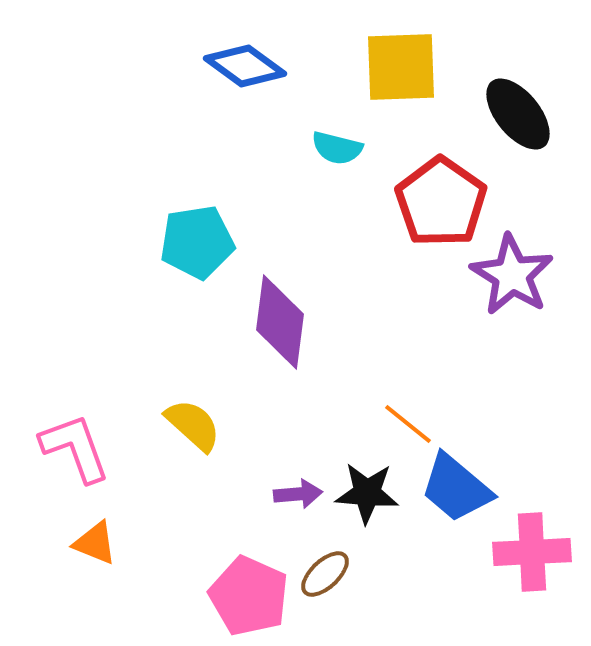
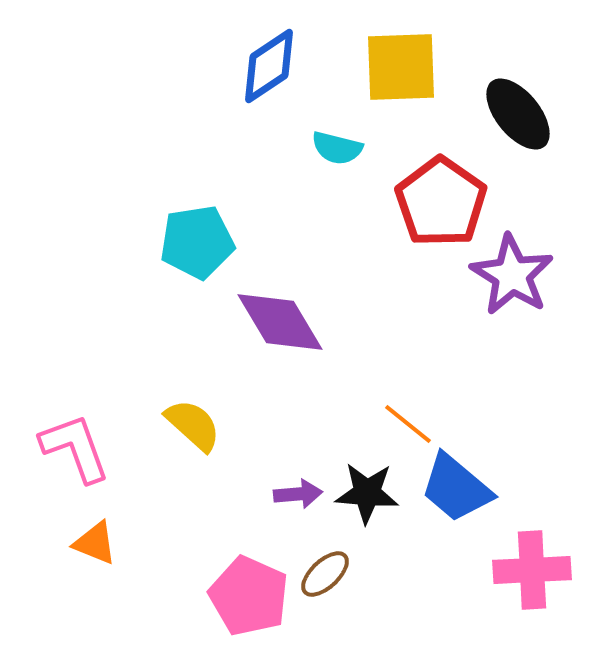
blue diamond: moved 24 px right; rotated 70 degrees counterclockwise
purple diamond: rotated 38 degrees counterclockwise
pink cross: moved 18 px down
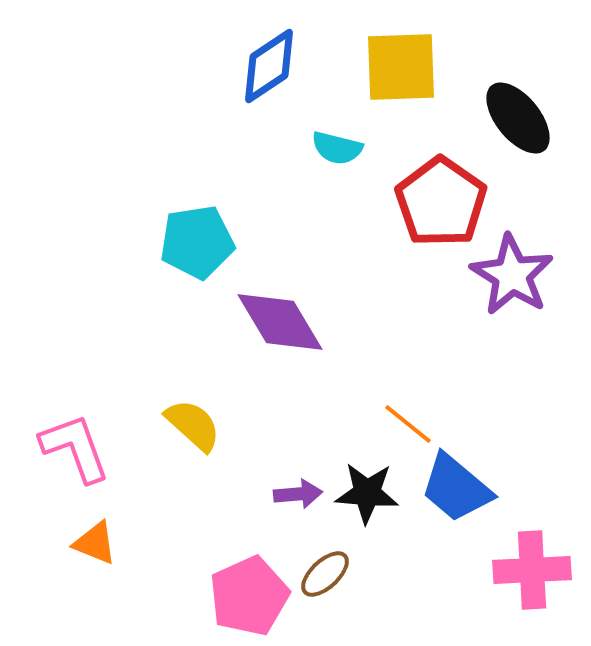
black ellipse: moved 4 px down
pink pentagon: rotated 24 degrees clockwise
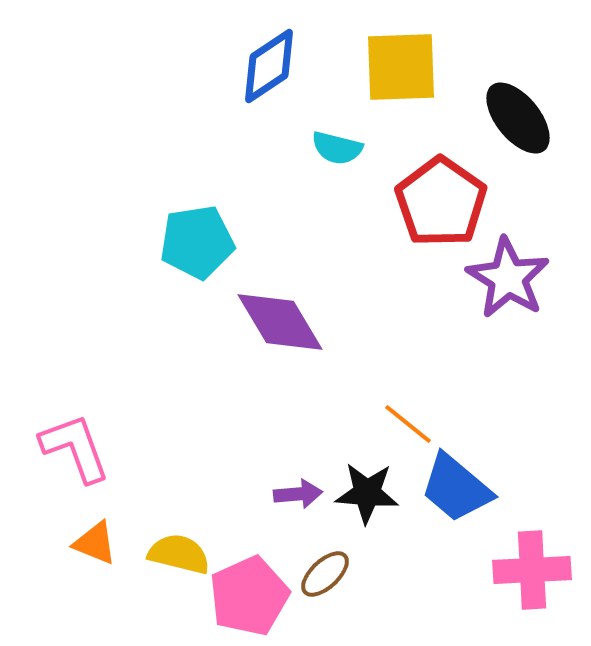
purple star: moved 4 px left, 3 px down
yellow semicircle: moved 14 px left, 129 px down; rotated 28 degrees counterclockwise
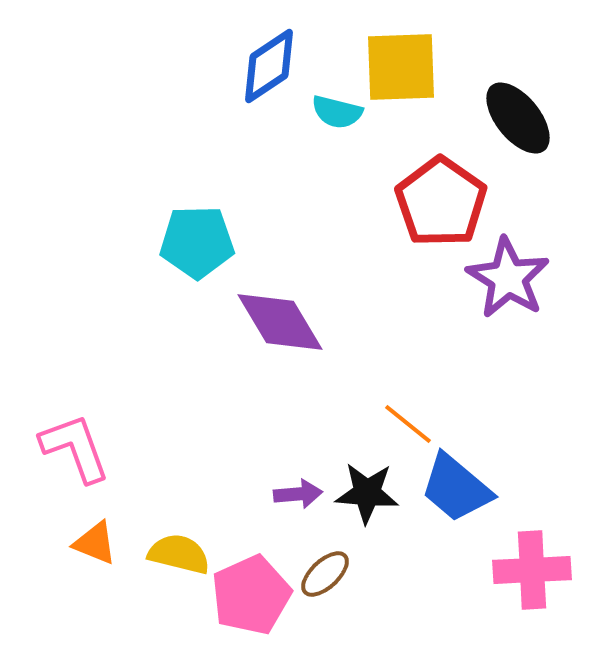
cyan semicircle: moved 36 px up
cyan pentagon: rotated 8 degrees clockwise
pink pentagon: moved 2 px right, 1 px up
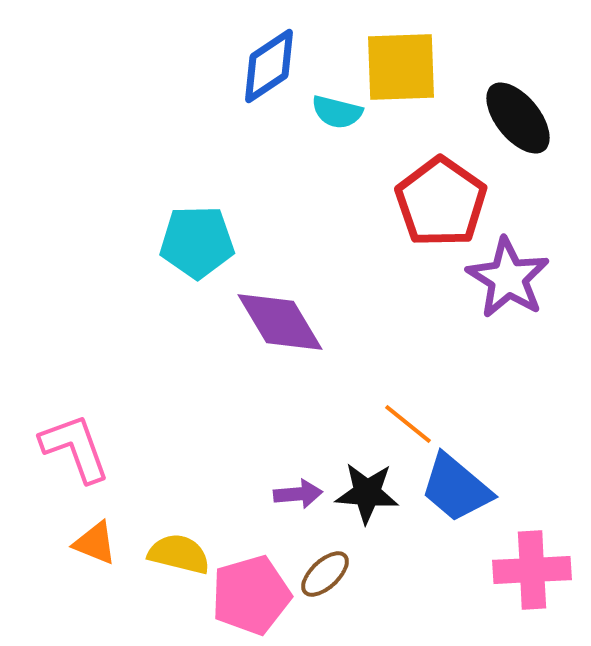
pink pentagon: rotated 8 degrees clockwise
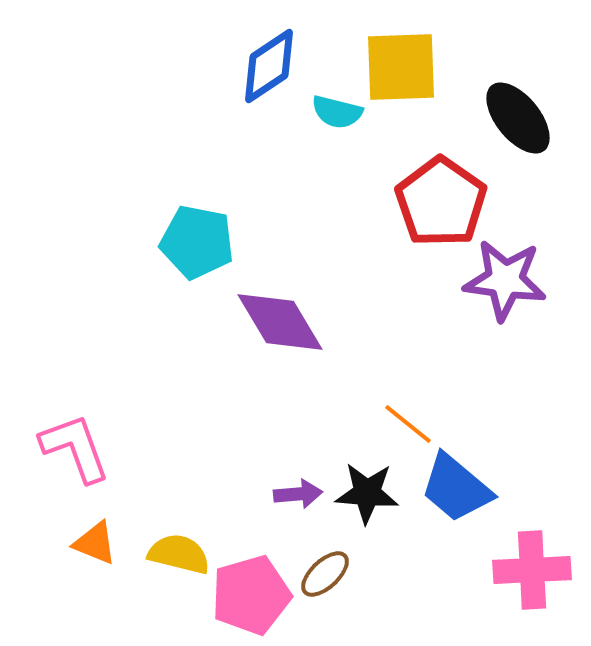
cyan pentagon: rotated 12 degrees clockwise
purple star: moved 3 px left, 2 px down; rotated 24 degrees counterclockwise
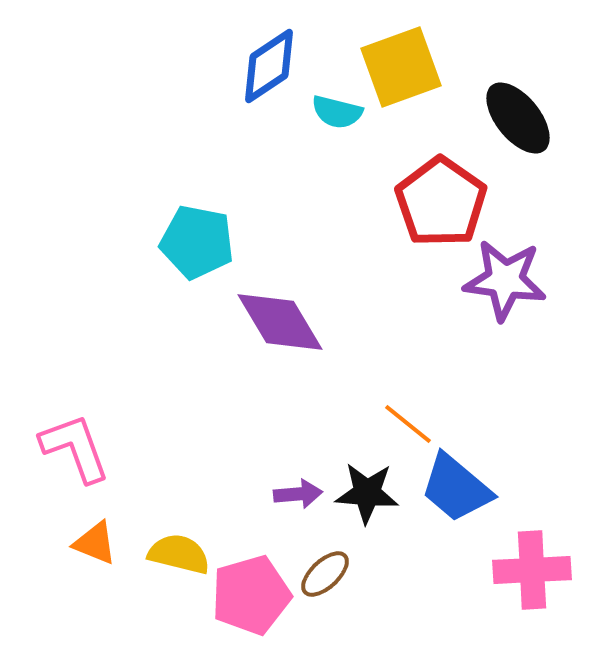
yellow square: rotated 18 degrees counterclockwise
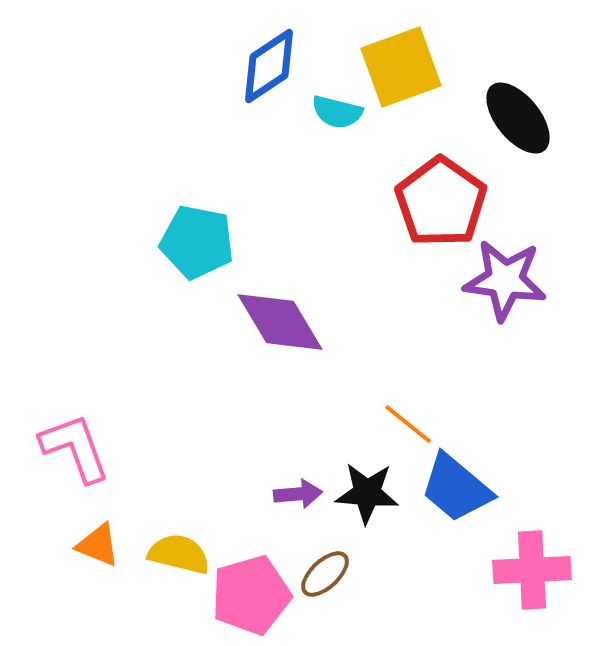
orange triangle: moved 3 px right, 2 px down
